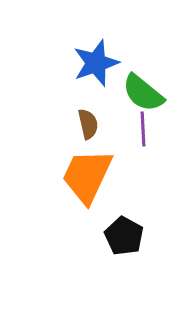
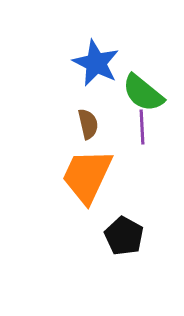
blue star: rotated 27 degrees counterclockwise
purple line: moved 1 px left, 2 px up
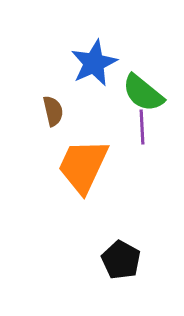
blue star: moved 2 px left; rotated 21 degrees clockwise
brown semicircle: moved 35 px left, 13 px up
orange trapezoid: moved 4 px left, 10 px up
black pentagon: moved 3 px left, 24 px down
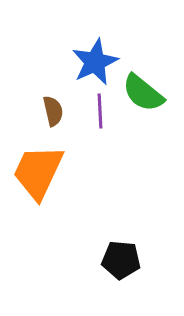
blue star: moved 1 px right, 1 px up
purple line: moved 42 px left, 16 px up
orange trapezoid: moved 45 px left, 6 px down
black pentagon: rotated 24 degrees counterclockwise
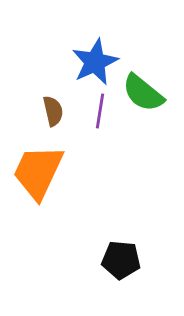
purple line: rotated 12 degrees clockwise
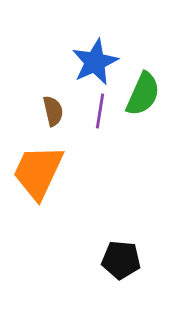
green semicircle: moved 1 px down; rotated 105 degrees counterclockwise
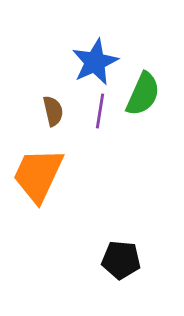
orange trapezoid: moved 3 px down
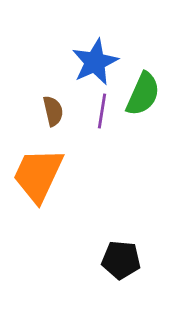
purple line: moved 2 px right
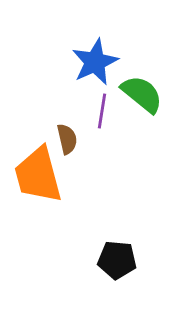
green semicircle: moved 1 px left; rotated 75 degrees counterclockwise
brown semicircle: moved 14 px right, 28 px down
orange trapezoid: rotated 40 degrees counterclockwise
black pentagon: moved 4 px left
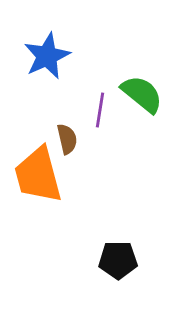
blue star: moved 48 px left, 6 px up
purple line: moved 2 px left, 1 px up
black pentagon: moved 1 px right; rotated 6 degrees counterclockwise
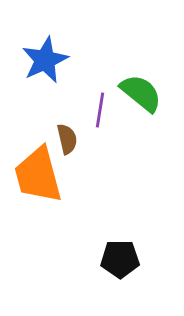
blue star: moved 2 px left, 4 px down
green semicircle: moved 1 px left, 1 px up
black pentagon: moved 2 px right, 1 px up
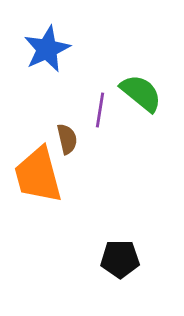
blue star: moved 2 px right, 11 px up
